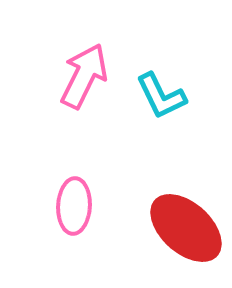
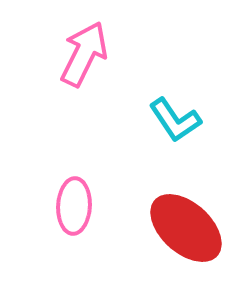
pink arrow: moved 22 px up
cyan L-shape: moved 14 px right, 24 px down; rotated 8 degrees counterclockwise
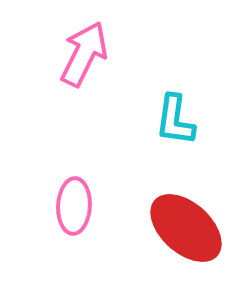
cyan L-shape: rotated 42 degrees clockwise
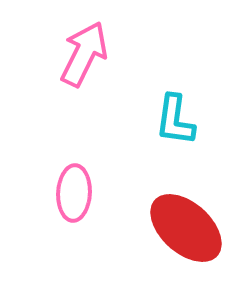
pink ellipse: moved 13 px up
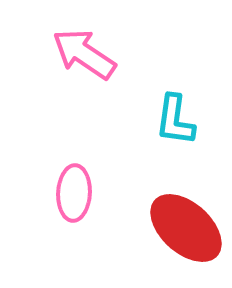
pink arrow: rotated 82 degrees counterclockwise
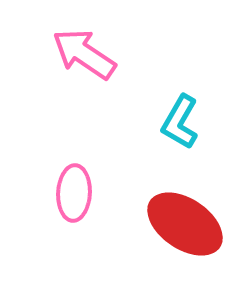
cyan L-shape: moved 5 px right, 2 px down; rotated 22 degrees clockwise
red ellipse: moved 1 px left, 4 px up; rotated 8 degrees counterclockwise
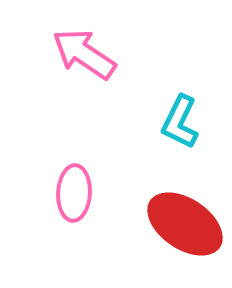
cyan L-shape: rotated 4 degrees counterclockwise
